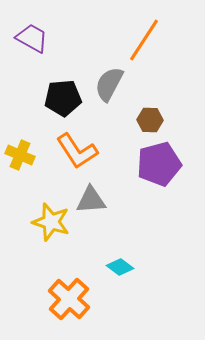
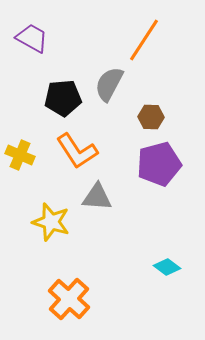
brown hexagon: moved 1 px right, 3 px up
gray triangle: moved 6 px right, 3 px up; rotated 8 degrees clockwise
cyan diamond: moved 47 px right
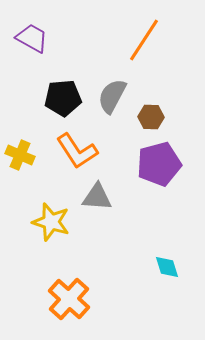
gray semicircle: moved 3 px right, 12 px down
cyan diamond: rotated 36 degrees clockwise
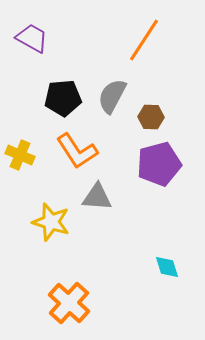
orange cross: moved 4 px down
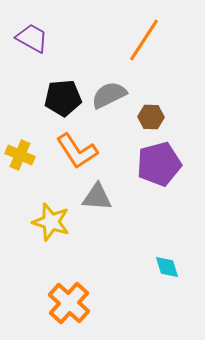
gray semicircle: moved 3 px left, 1 px up; rotated 36 degrees clockwise
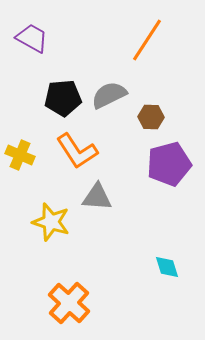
orange line: moved 3 px right
purple pentagon: moved 10 px right
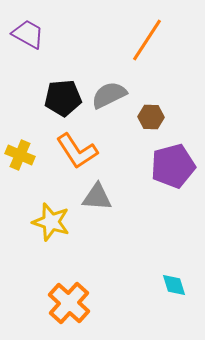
purple trapezoid: moved 4 px left, 4 px up
purple pentagon: moved 4 px right, 2 px down
cyan diamond: moved 7 px right, 18 px down
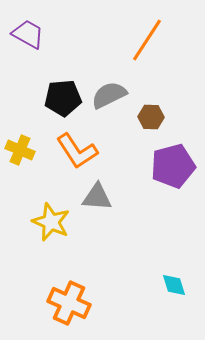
yellow cross: moved 5 px up
yellow star: rotated 6 degrees clockwise
orange cross: rotated 18 degrees counterclockwise
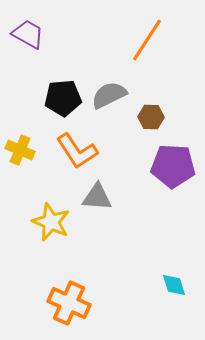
purple pentagon: rotated 18 degrees clockwise
